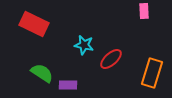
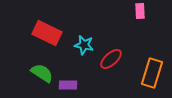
pink rectangle: moved 4 px left
red rectangle: moved 13 px right, 9 px down
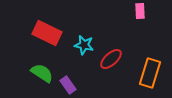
orange rectangle: moved 2 px left
purple rectangle: rotated 54 degrees clockwise
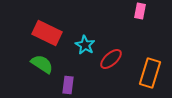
pink rectangle: rotated 14 degrees clockwise
cyan star: moved 1 px right; rotated 18 degrees clockwise
green semicircle: moved 9 px up
purple rectangle: rotated 42 degrees clockwise
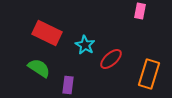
green semicircle: moved 3 px left, 4 px down
orange rectangle: moved 1 px left, 1 px down
